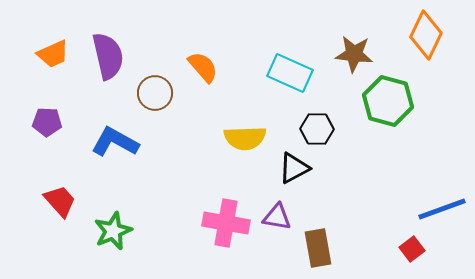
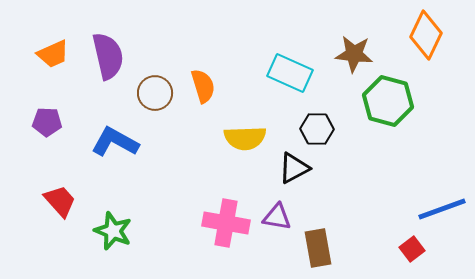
orange semicircle: moved 19 px down; rotated 24 degrees clockwise
green star: rotated 27 degrees counterclockwise
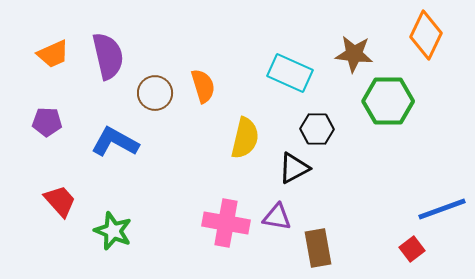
green hexagon: rotated 15 degrees counterclockwise
yellow semicircle: rotated 75 degrees counterclockwise
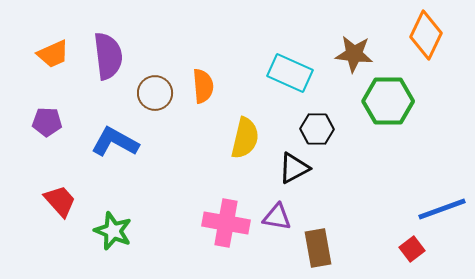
purple semicircle: rotated 6 degrees clockwise
orange semicircle: rotated 12 degrees clockwise
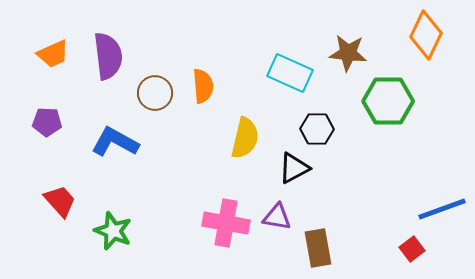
brown star: moved 6 px left, 1 px up
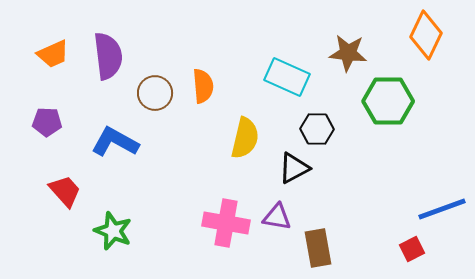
cyan rectangle: moved 3 px left, 4 px down
red trapezoid: moved 5 px right, 10 px up
red square: rotated 10 degrees clockwise
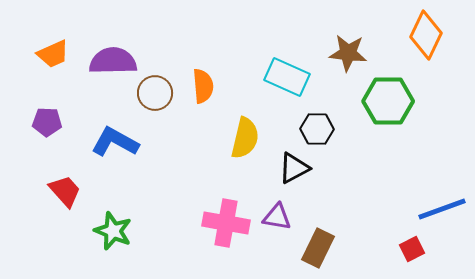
purple semicircle: moved 5 px right, 5 px down; rotated 84 degrees counterclockwise
brown rectangle: rotated 36 degrees clockwise
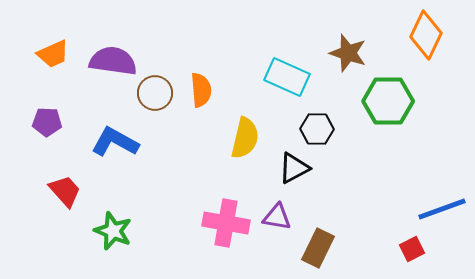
brown star: rotated 12 degrees clockwise
purple semicircle: rotated 9 degrees clockwise
orange semicircle: moved 2 px left, 4 px down
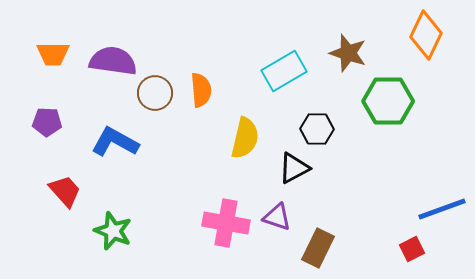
orange trapezoid: rotated 24 degrees clockwise
cyan rectangle: moved 3 px left, 6 px up; rotated 54 degrees counterclockwise
purple triangle: rotated 8 degrees clockwise
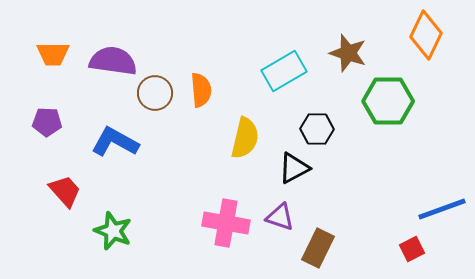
purple triangle: moved 3 px right
